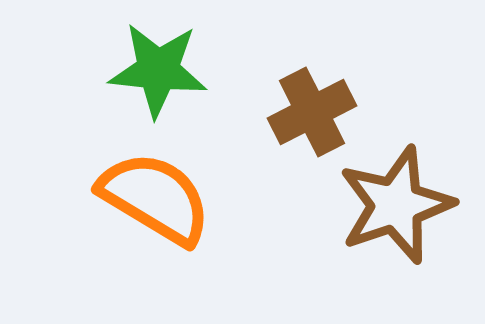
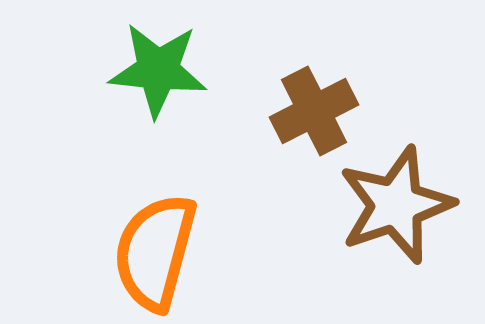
brown cross: moved 2 px right, 1 px up
orange semicircle: moved 54 px down; rotated 106 degrees counterclockwise
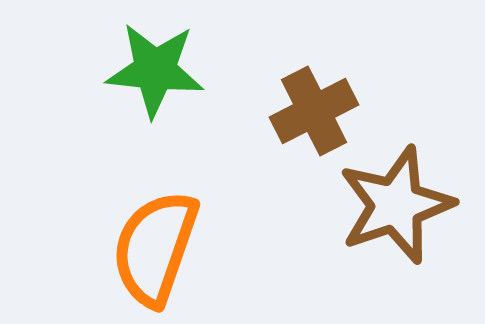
green star: moved 3 px left
orange semicircle: moved 4 px up; rotated 4 degrees clockwise
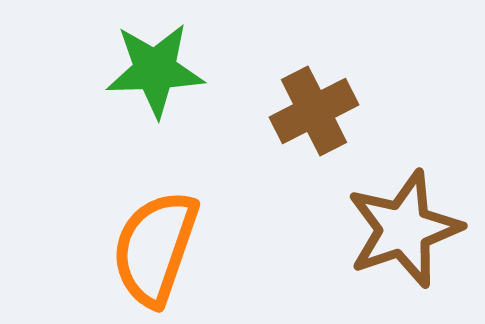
green star: rotated 8 degrees counterclockwise
brown star: moved 8 px right, 24 px down
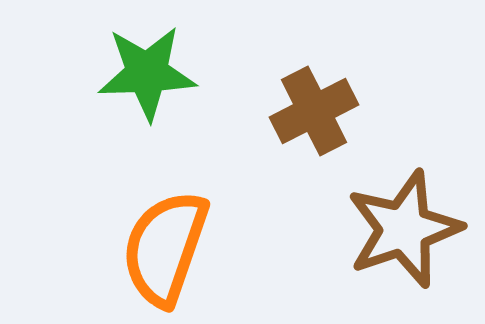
green star: moved 8 px left, 3 px down
orange semicircle: moved 10 px right
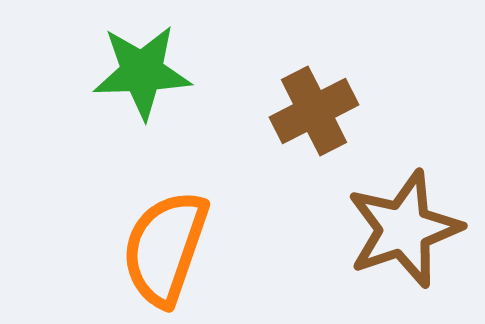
green star: moved 5 px left, 1 px up
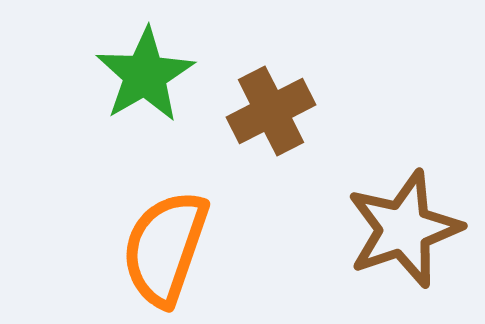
green star: moved 3 px right, 3 px down; rotated 28 degrees counterclockwise
brown cross: moved 43 px left
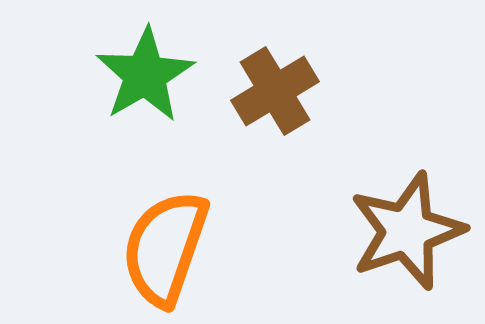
brown cross: moved 4 px right, 20 px up; rotated 4 degrees counterclockwise
brown star: moved 3 px right, 2 px down
